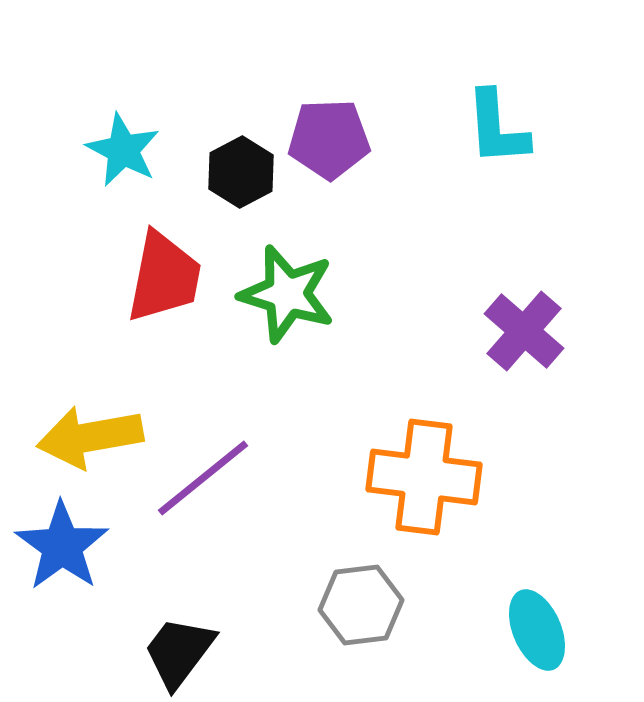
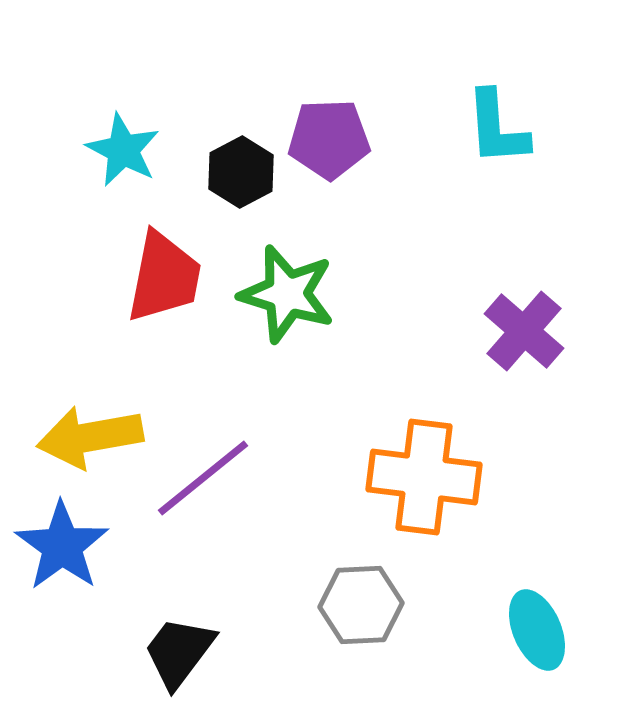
gray hexagon: rotated 4 degrees clockwise
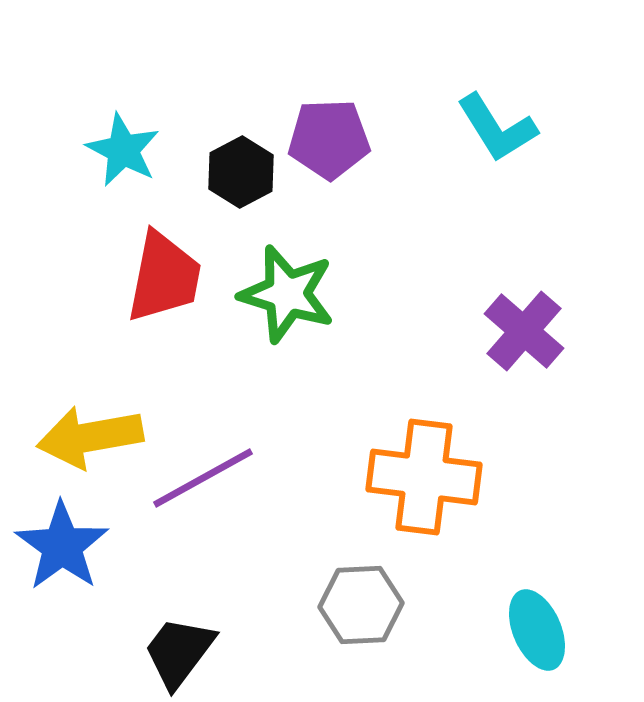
cyan L-shape: rotated 28 degrees counterclockwise
purple line: rotated 10 degrees clockwise
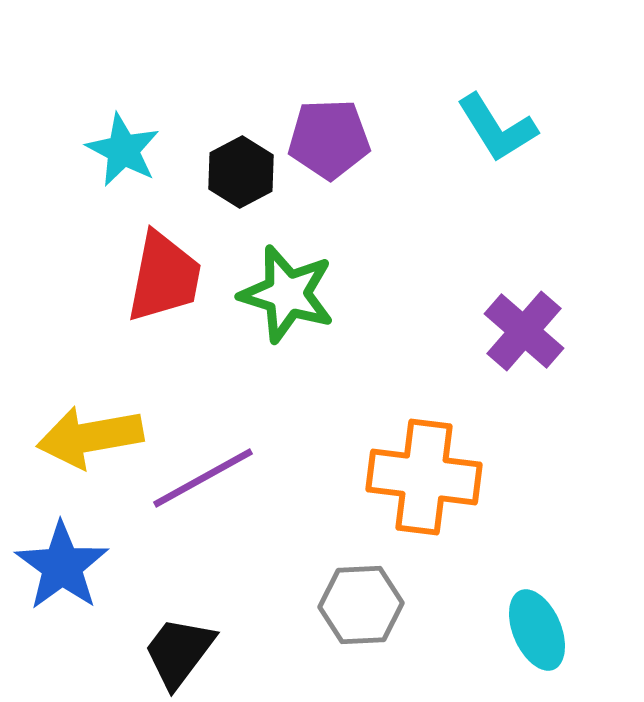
blue star: moved 20 px down
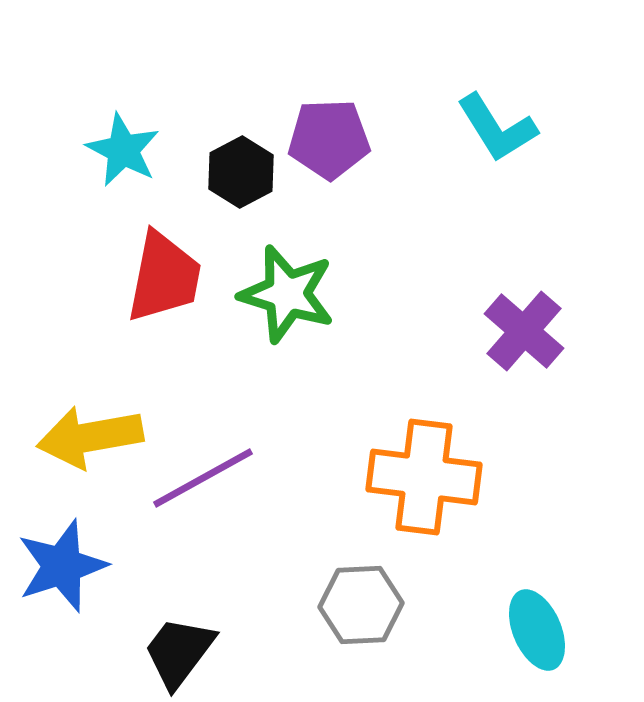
blue star: rotated 18 degrees clockwise
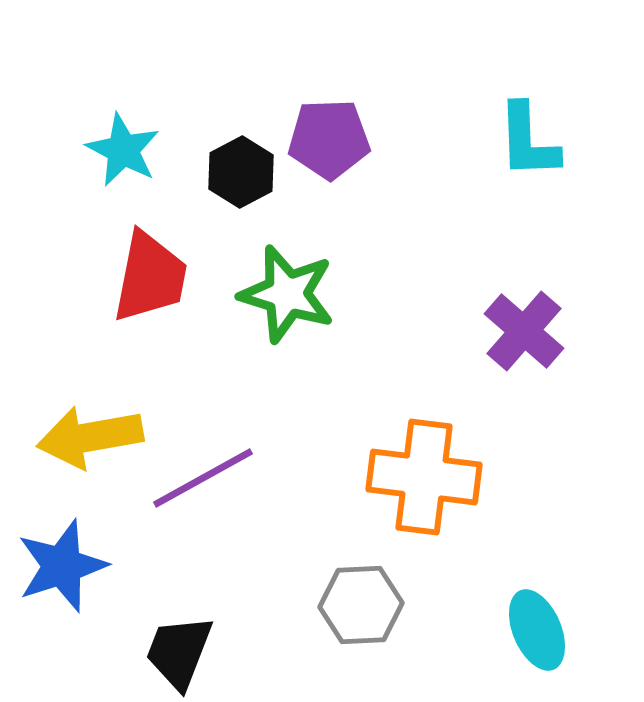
cyan L-shape: moved 31 px right, 13 px down; rotated 30 degrees clockwise
red trapezoid: moved 14 px left
black trapezoid: rotated 16 degrees counterclockwise
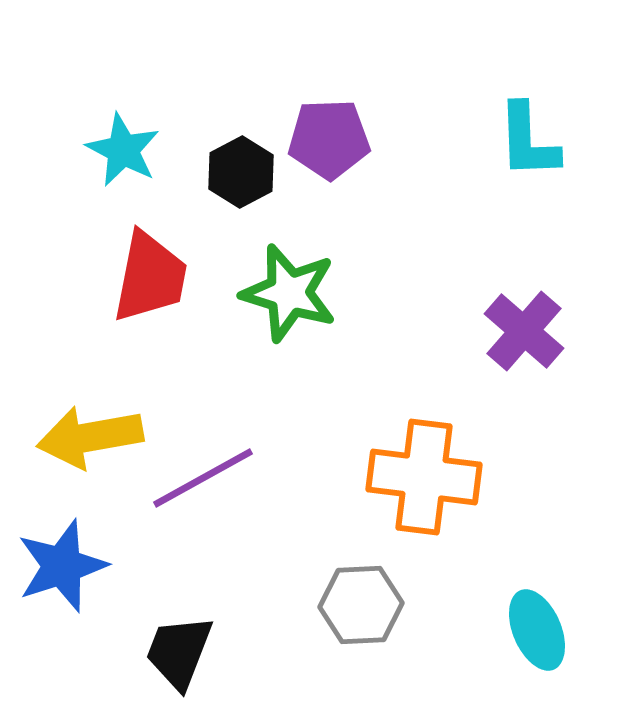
green star: moved 2 px right, 1 px up
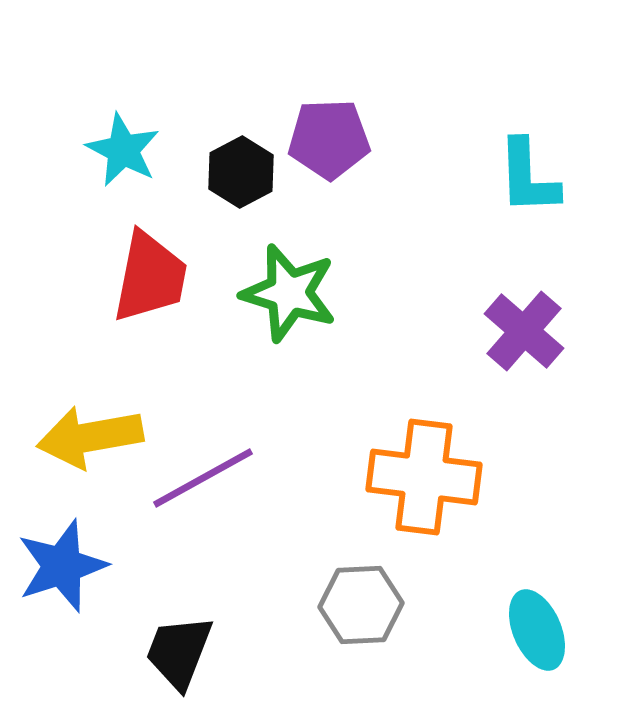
cyan L-shape: moved 36 px down
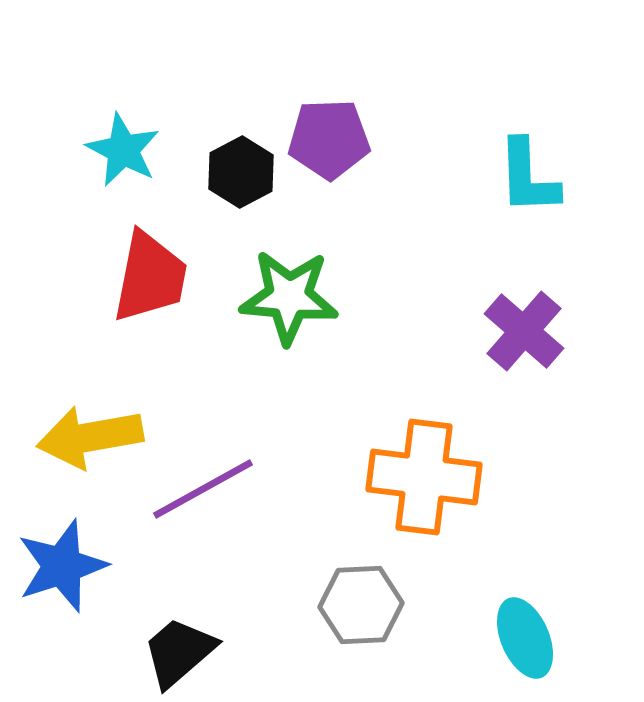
green star: moved 4 px down; rotated 12 degrees counterclockwise
purple line: moved 11 px down
cyan ellipse: moved 12 px left, 8 px down
black trapezoid: rotated 28 degrees clockwise
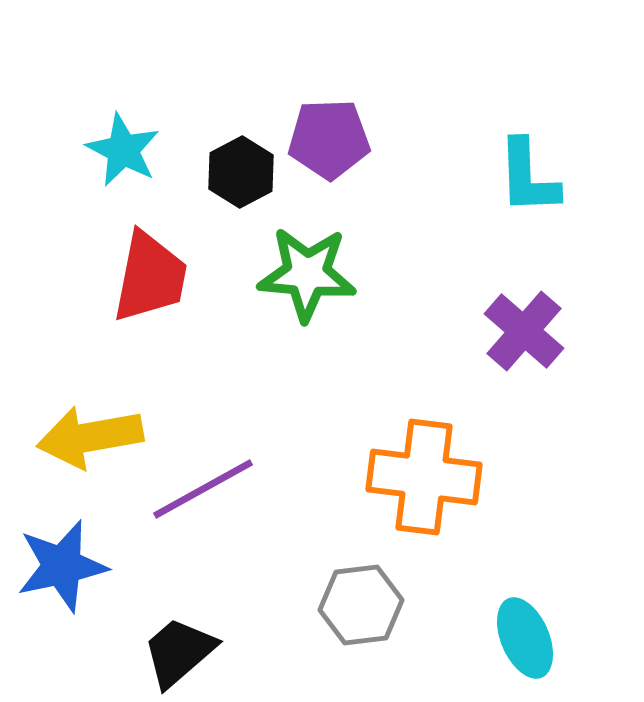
green star: moved 18 px right, 23 px up
blue star: rotated 6 degrees clockwise
gray hexagon: rotated 4 degrees counterclockwise
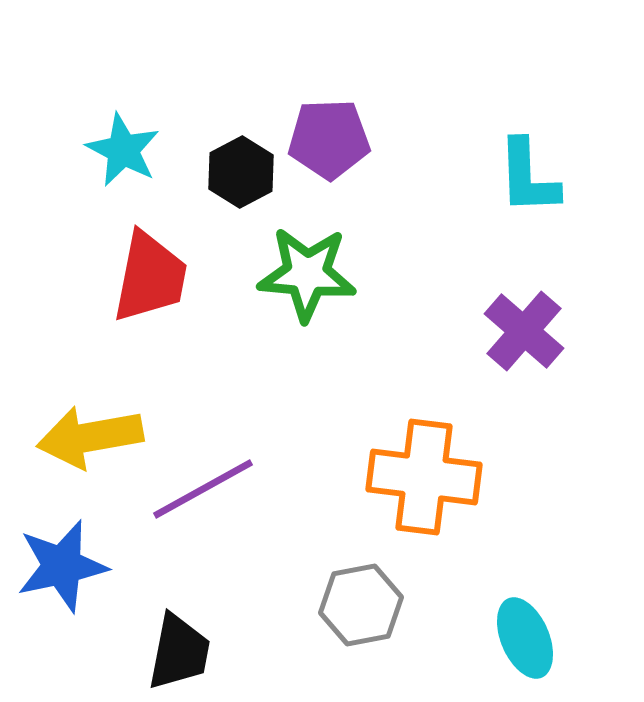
gray hexagon: rotated 4 degrees counterclockwise
black trapezoid: rotated 142 degrees clockwise
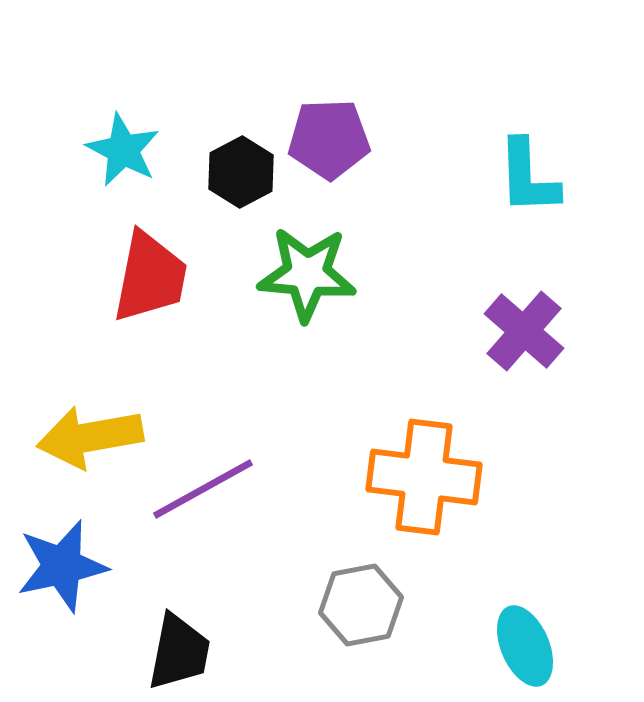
cyan ellipse: moved 8 px down
